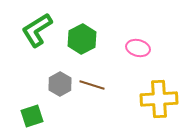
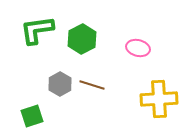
green L-shape: rotated 24 degrees clockwise
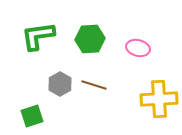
green L-shape: moved 1 px right, 6 px down
green hexagon: moved 8 px right; rotated 24 degrees clockwise
brown line: moved 2 px right
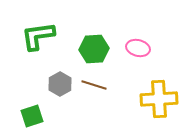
green hexagon: moved 4 px right, 10 px down
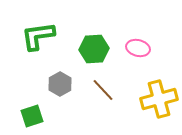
brown line: moved 9 px right, 5 px down; rotated 30 degrees clockwise
yellow cross: rotated 12 degrees counterclockwise
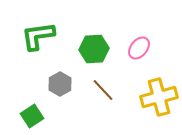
pink ellipse: moved 1 px right; rotated 65 degrees counterclockwise
yellow cross: moved 2 px up
green square: rotated 15 degrees counterclockwise
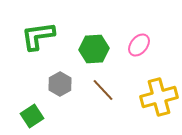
pink ellipse: moved 3 px up
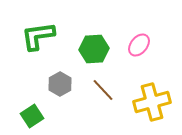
yellow cross: moved 7 px left, 5 px down
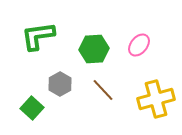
yellow cross: moved 4 px right, 3 px up
green square: moved 8 px up; rotated 15 degrees counterclockwise
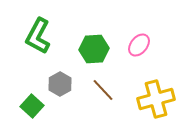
green L-shape: rotated 54 degrees counterclockwise
green square: moved 2 px up
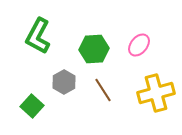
gray hexagon: moved 4 px right, 2 px up
brown line: rotated 10 degrees clockwise
yellow cross: moved 6 px up
